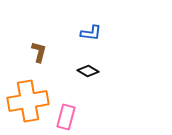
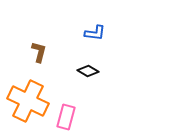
blue L-shape: moved 4 px right
orange cross: rotated 36 degrees clockwise
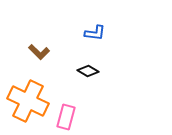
brown L-shape: rotated 120 degrees clockwise
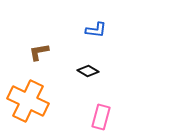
blue L-shape: moved 1 px right, 3 px up
brown L-shape: rotated 125 degrees clockwise
pink rectangle: moved 35 px right
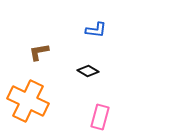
pink rectangle: moved 1 px left
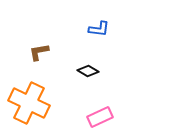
blue L-shape: moved 3 px right, 1 px up
orange cross: moved 1 px right, 2 px down
pink rectangle: rotated 50 degrees clockwise
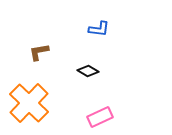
orange cross: rotated 18 degrees clockwise
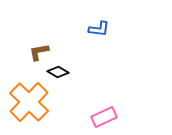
black diamond: moved 30 px left, 1 px down
orange cross: moved 1 px up
pink rectangle: moved 4 px right
